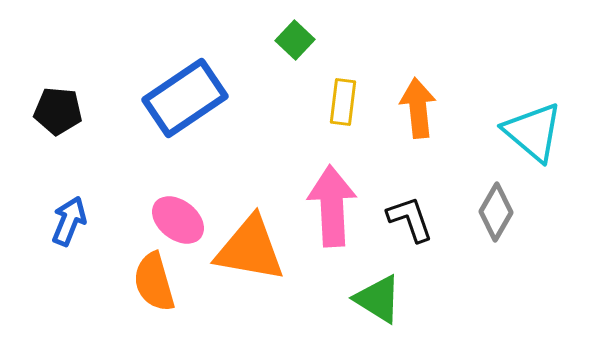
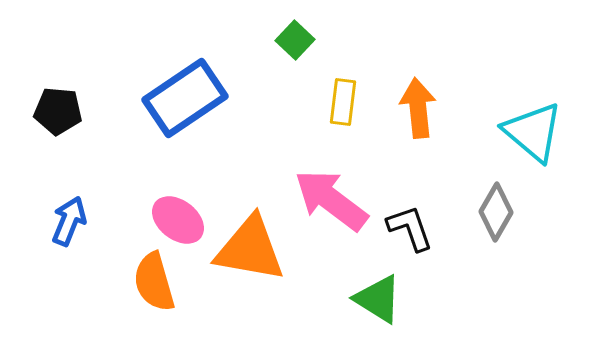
pink arrow: moved 1 px left, 6 px up; rotated 50 degrees counterclockwise
black L-shape: moved 9 px down
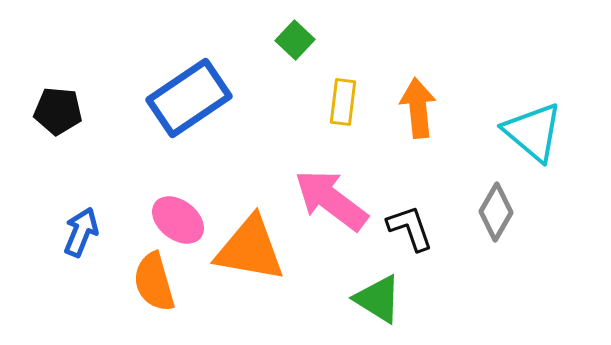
blue rectangle: moved 4 px right
blue arrow: moved 12 px right, 11 px down
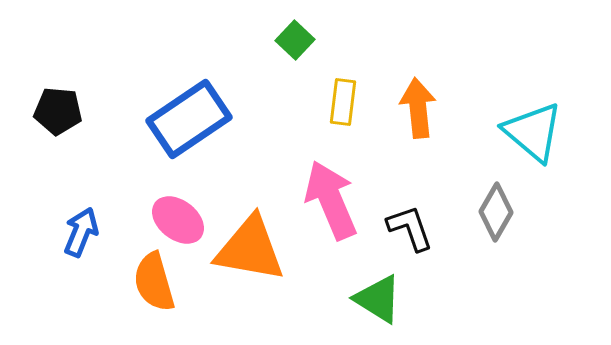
blue rectangle: moved 21 px down
pink arrow: rotated 30 degrees clockwise
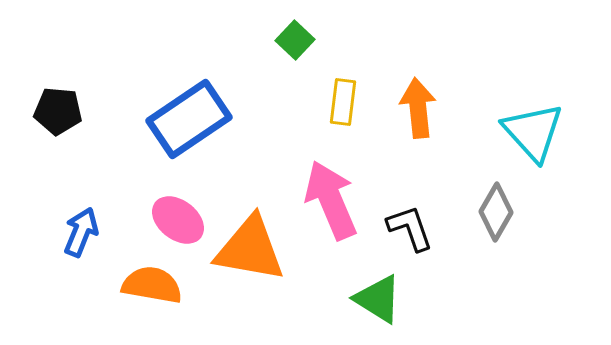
cyan triangle: rotated 8 degrees clockwise
orange semicircle: moved 2 px left, 3 px down; rotated 116 degrees clockwise
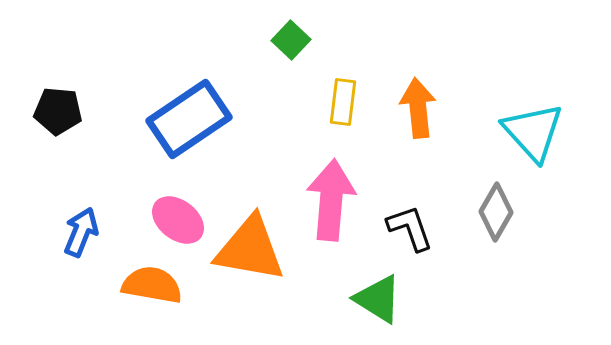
green square: moved 4 px left
pink arrow: rotated 28 degrees clockwise
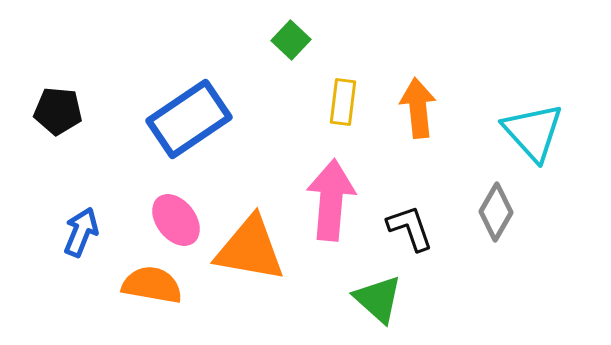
pink ellipse: moved 2 px left; rotated 14 degrees clockwise
green triangle: rotated 10 degrees clockwise
